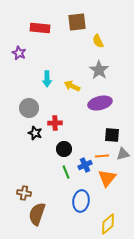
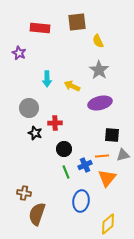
gray triangle: moved 1 px down
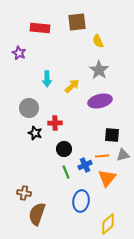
yellow arrow: rotated 112 degrees clockwise
purple ellipse: moved 2 px up
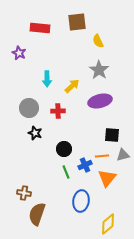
red cross: moved 3 px right, 12 px up
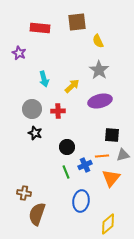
cyan arrow: moved 3 px left; rotated 14 degrees counterclockwise
gray circle: moved 3 px right, 1 px down
black circle: moved 3 px right, 2 px up
orange triangle: moved 4 px right
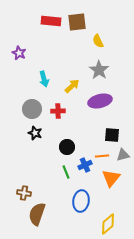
red rectangle: moved 11 px right, 7 px up
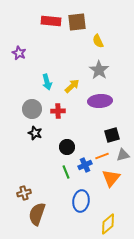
cyan arrow: moved 3 px right, 3 px down
purple ellipse: rotated 10 degrees clockwise
black square: rotated 21 degrees counterclockwise
orange line: rotated 16 degrees counterclockwise
brown cross: rotated 24 degrees counterclockwise
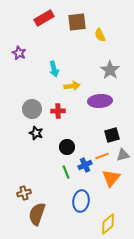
red rectangle: moved 7 px left, 3 px up; rotated 36 degrees counterclockwise
yellow semicircle: moved 2 px right, 6 px up
gray star: moved 11 px right
cyan arrow: moved 7 px right, 13 px up
yellow arrow: rotated 35 degrees clockwise
black star: moved 1 px right
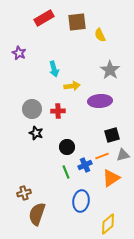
orange triangle: rotated 18 degrees clockwise
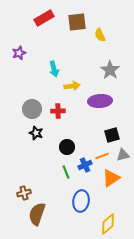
purple star: rotated 24 degrees clockwise
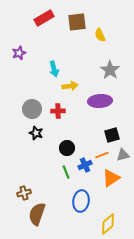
yellow arrow: moved 2 px left
black circle: moved 1 px down
orange line: moved 1 px up
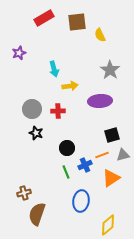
yellow diamond: moved 1 px down
